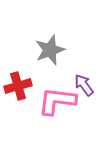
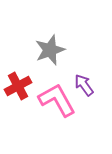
red cross: rotated 12 degrees counterclockwise
pink L-shape: moved 1 px up; rotated 54 degrees clockwise
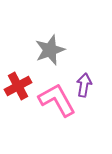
purple arrow: rotated 45 degrees clockwise
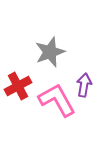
gray star: moved 2 px down
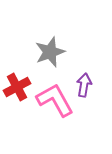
red cross: moved 1 px left, 1 px down
pink L-shape: moved 2 px left
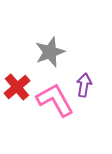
red cross: rotated 12 degrees counterclockwise
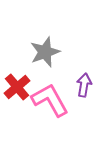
gray star: moved 5 px left
pink L-shape: moved 5 px left
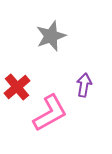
gray star: moved 6 px right, 16 px up
pink L-shape: moved 13 px down; rotated 90 degrees clockwise
